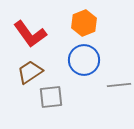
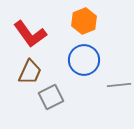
orange hexagon: moved 2 px up
brown trapezoid: rotated 148 degrees clockwise
gray square: rotated 20 degrees counterclockwise
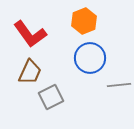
blue circle: moved 6 px right, 2 px up
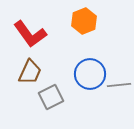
blue circle: moved 16 px down
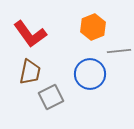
orange hexagon: moved 9 px right, 6 px down
brown trapezoid: rotated 12 degrees counterclockwise
gray line: moved 34 px up
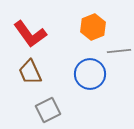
brown trapezoid: rotated 144 degrees clockwise
gray square: moved 3 px left, 13 px down
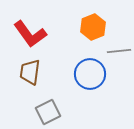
brown trapezoid: rotated 32 degrees clockwise
gray square: moved 2 px down
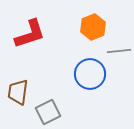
red L-shape: rotated 72 degrees counterclockwise
brown trapezoid: moved 12 px left, 20 px down
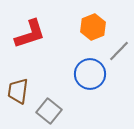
gray line: rotated 40 degrees counterclockwise
brown trapezoid: moved 1 px up
gray square: moved 1 px right, 1 px up; rotated 25 degrees counterclockwise
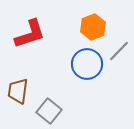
blue circle: moved 3 px left, 10 px up
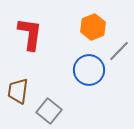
red L-shape: rotated 64 degrees counterclockwise
blue circle: moved 2 px right, 6 px down
